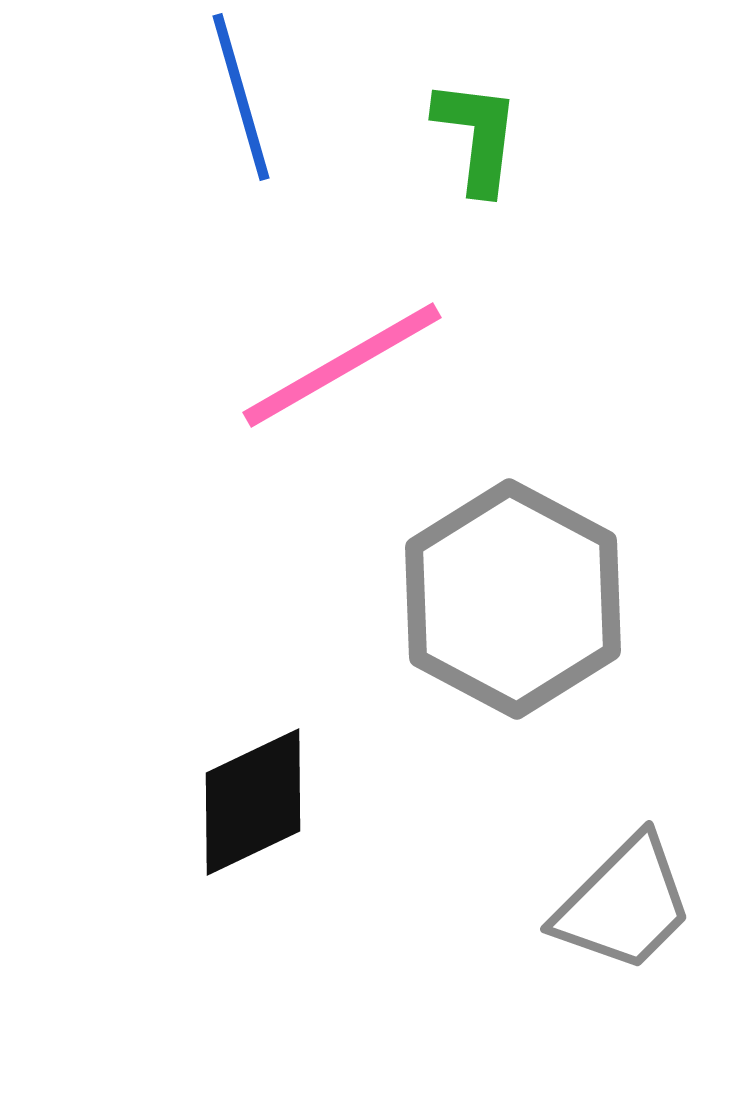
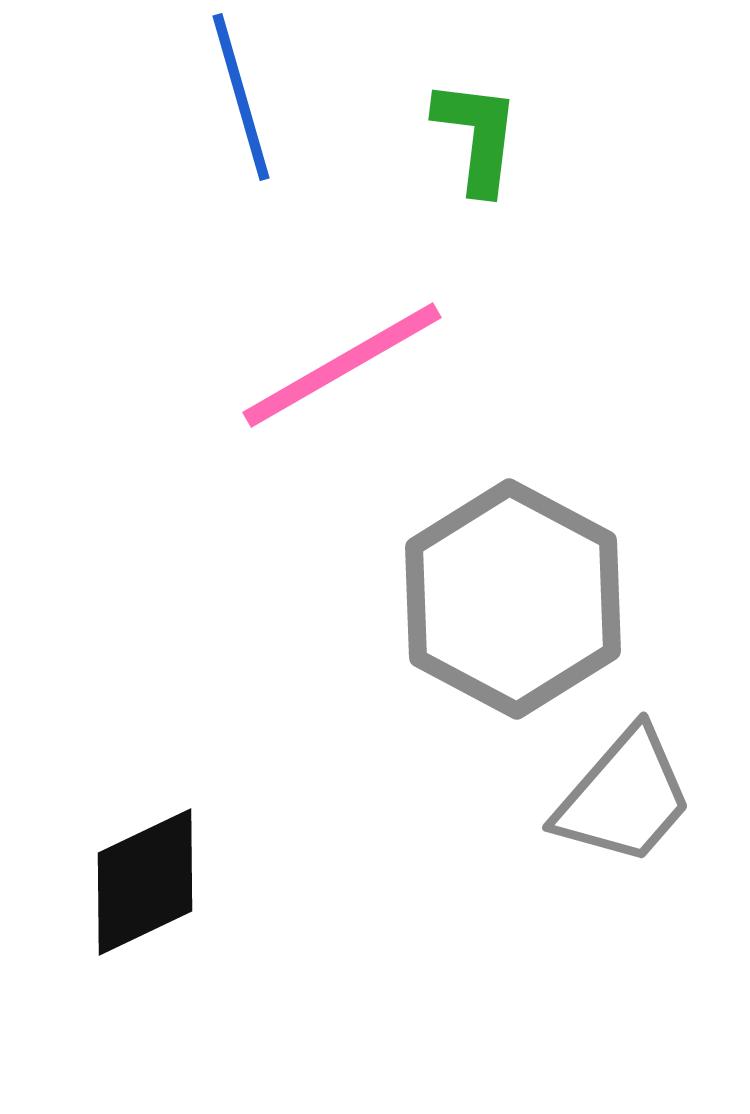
black diamond: moved 108 px left, 80 px down
gray trapezoid: moved 107 px up; rotated 4 degrees counterclockwise
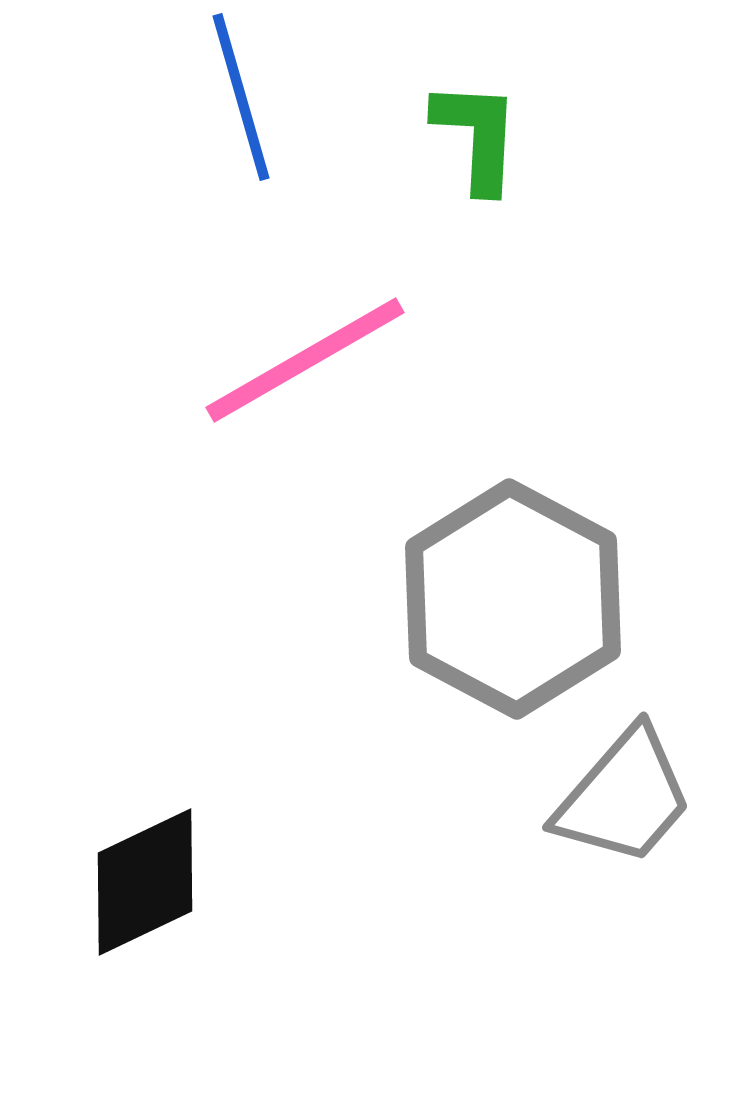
green L-shape: rotated 4 degrees counterclockwise
pink line: moved 37 px left, 5 px up
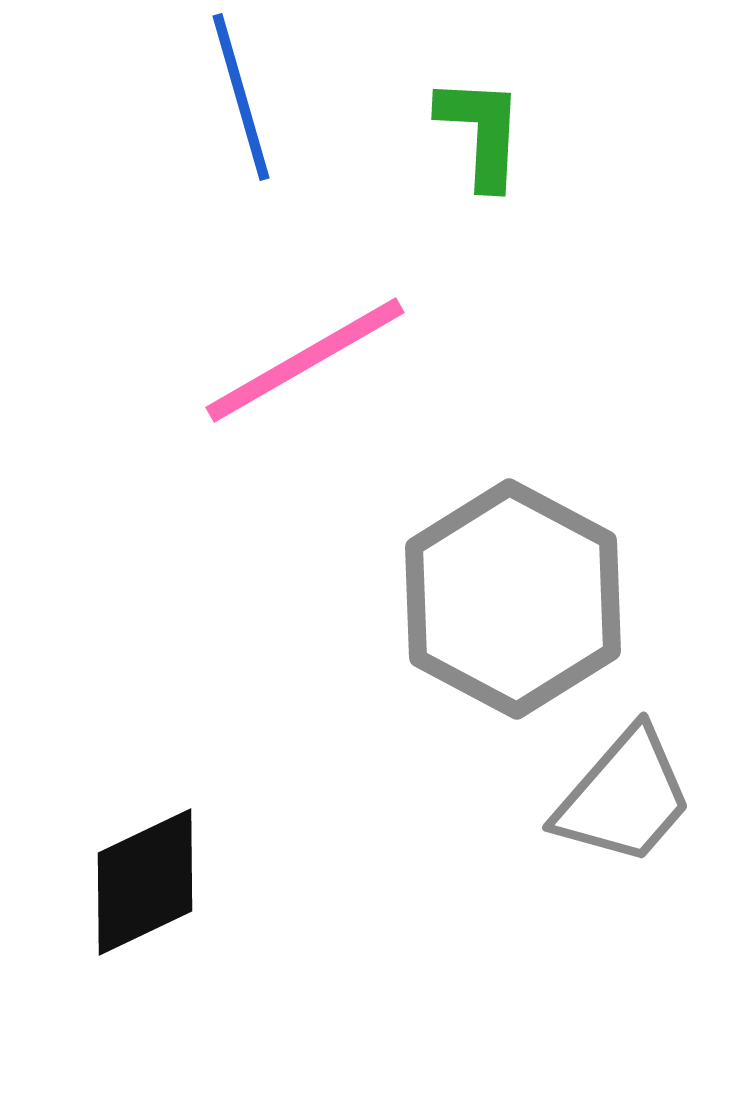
green L-shape: moved 4 px right, 4 px up
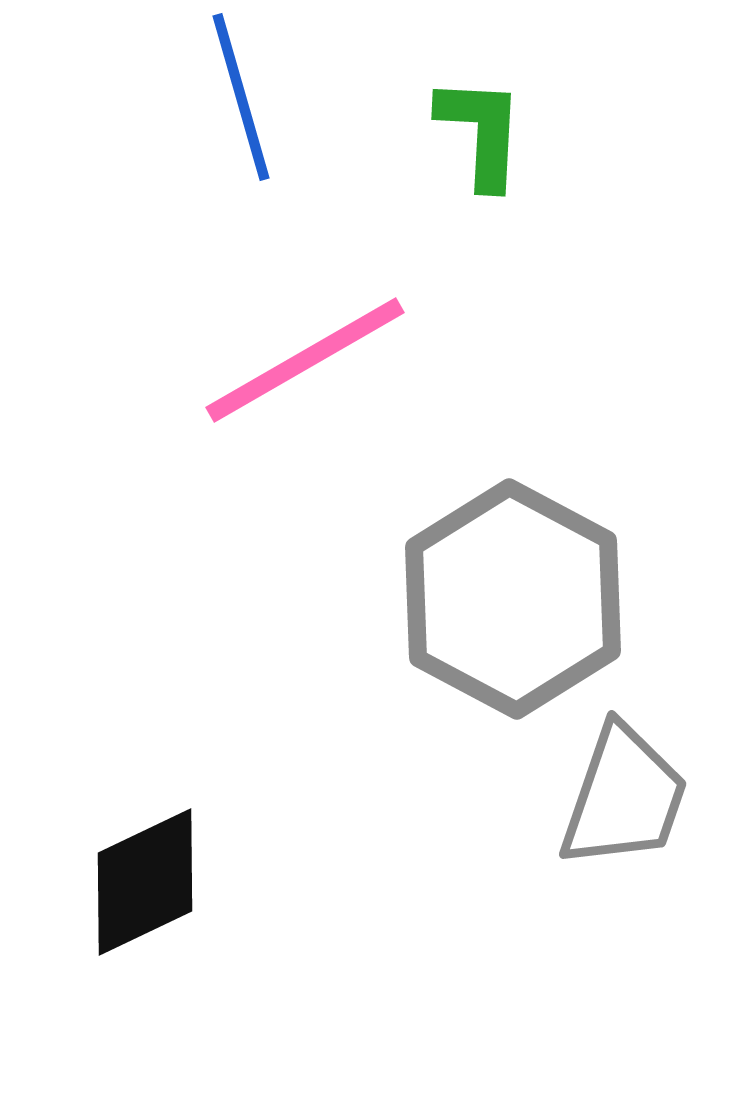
gray trapezoid: rotated 22 degrees counterclockwise
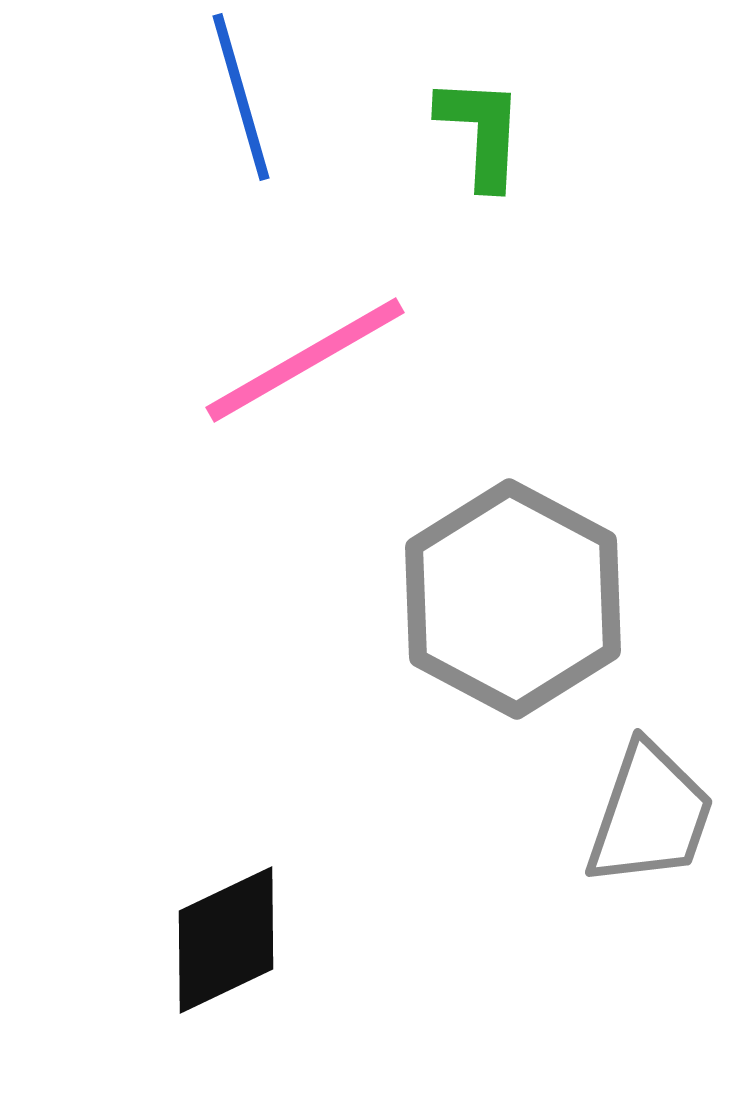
gray trapezoid: moved 26 px right, 18 px down
black diamond: moved 81 px right, 58 px down
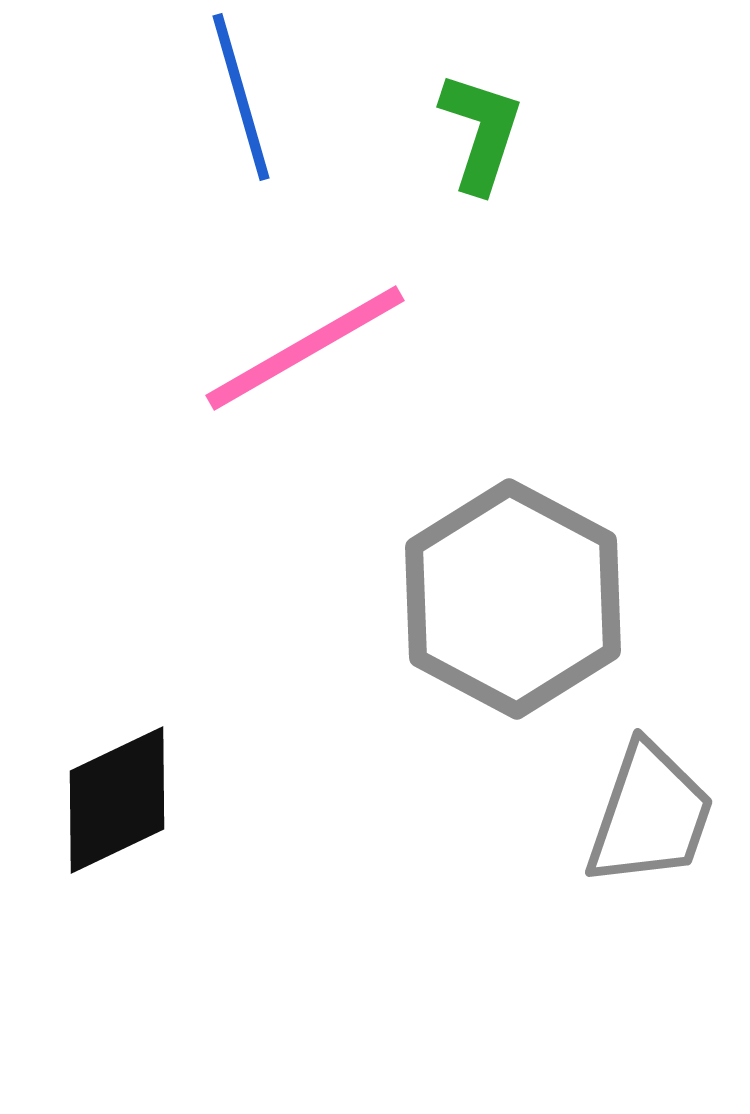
green L-shape: rotated 15 degrees clockwise
pink line: moved 12 px up
black diamond: moved 109 px left, 140 px up
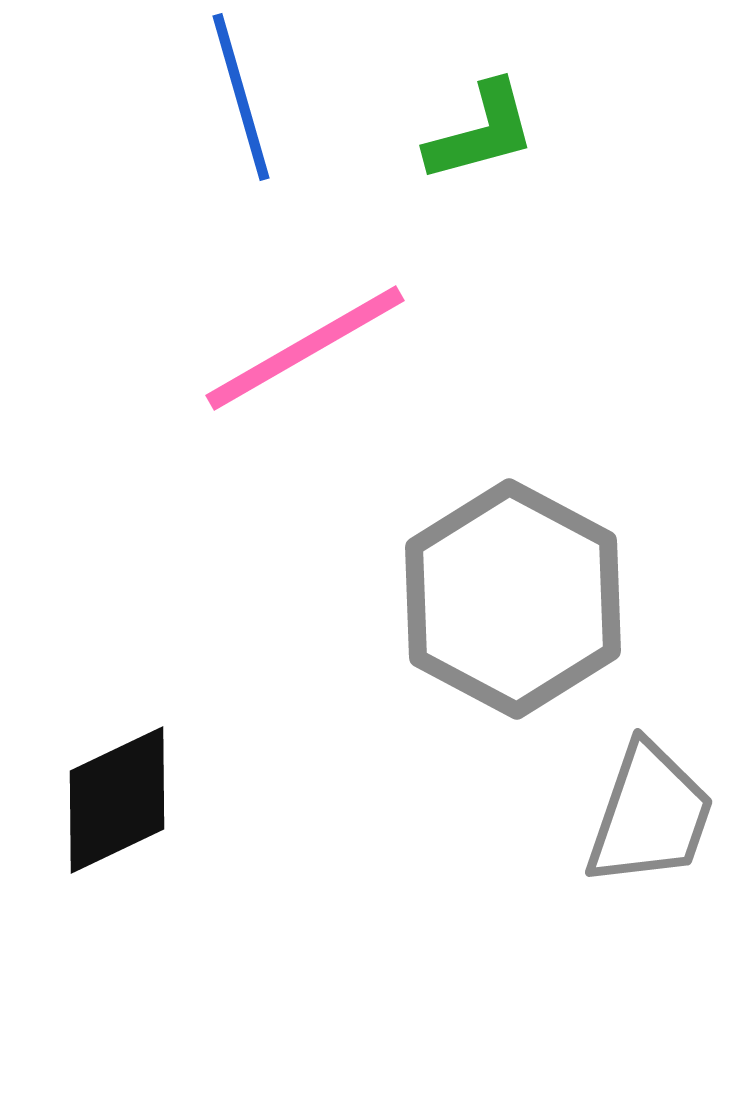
green L-shape: rotated 57 degrees clockwise
